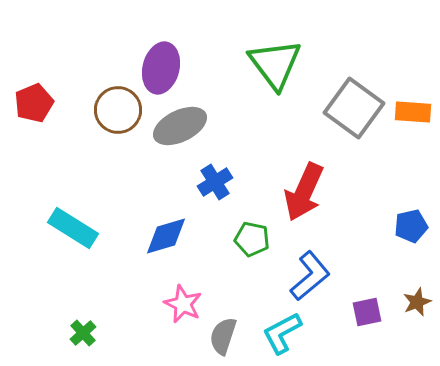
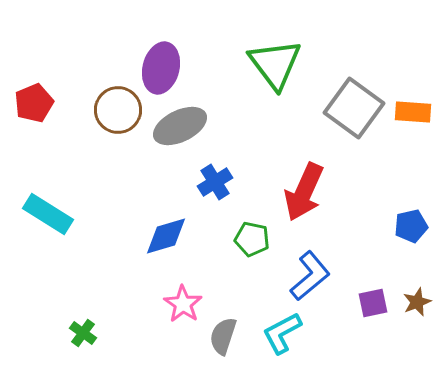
cyan rectangle: moved 25 px left, 14 px up
pink star: rotated 9 degrees clockwise
purple square: moved 6 px right, 9 px up
green cross: rotated 12 degrees counterclockwise
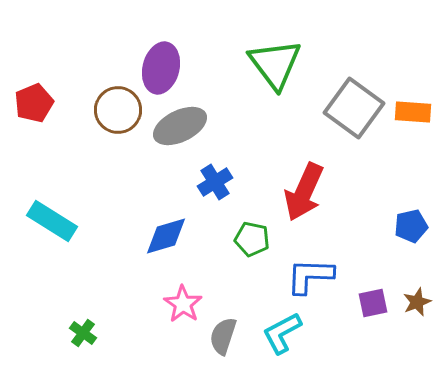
cyan rectangle: moved 4 px right, 7 px down
blue L-shape: rotated 138 degrees counterclockwise
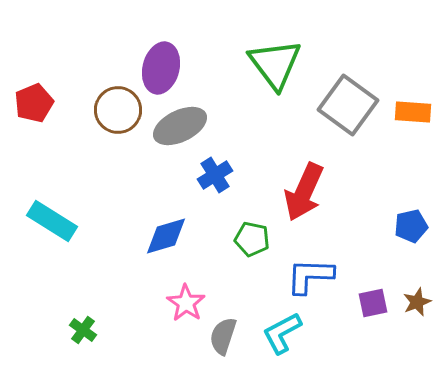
gray square: moved 6 px left, 3 px up
blue cross: moved 7 px up
pink star: moved 3 px right, 1 px up
green cross: moved 3 px up
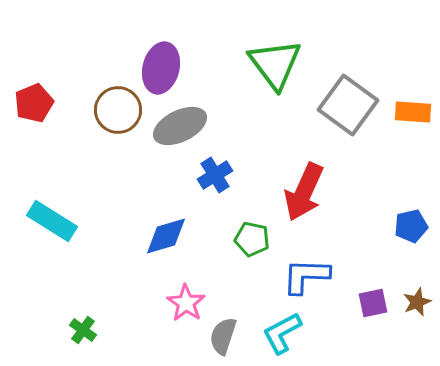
blue L-shape: moved 4 px left
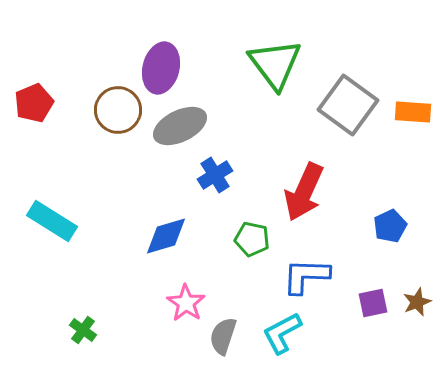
blue pentagon: moved 21 px left; rotated 12 degrees counterclockwise
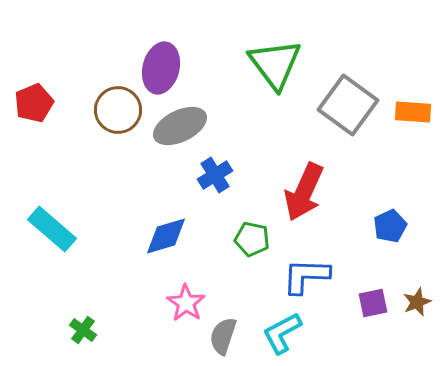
cyan rectangle: moved 8 px down; rotated 9 degrees clockwise
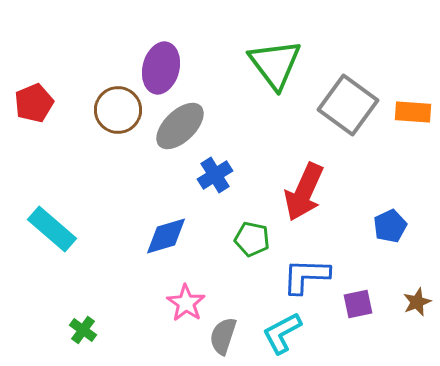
gray ellipse: rotated 18 degrees counterclockwise
purple square: moved 15 px left, 1 px down
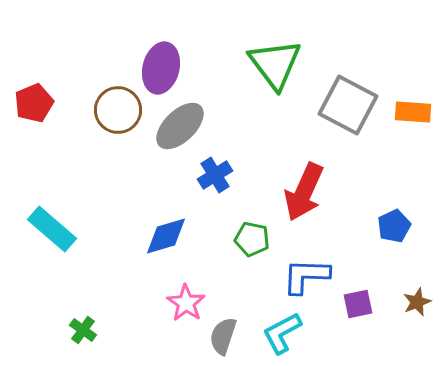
gray square: rotated 8 degrees counterclockwise
blue pentagon: moved 4 px right
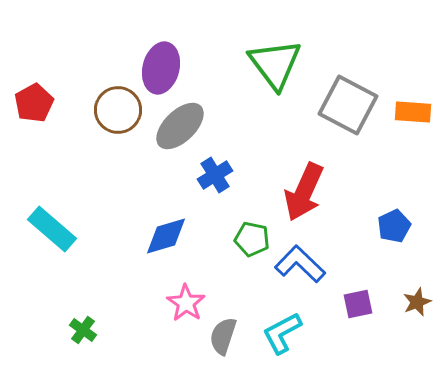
red pentagon: rotated 6 degrees counterclockwise
blue L-shape: moved 6 px left, 12 px up; rotated 42 degrees clockwise
